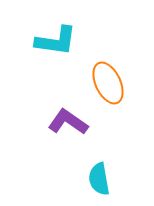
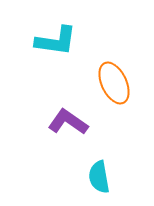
orange ellipse: moved 6 px right
cyan semicircle: moved 2 px up
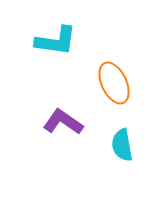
purple L-shape: moved 5 px left
cyan semicircle: moved 23 px right, 32 px up
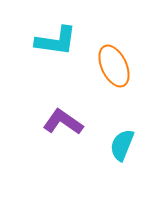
orange ellipse: moved 17 px up
cyan semicircle: rotated 32 degrees clockwise
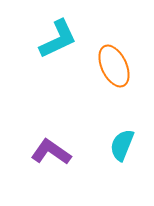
cyan L-shape: moved 2 px right, 2 px up; rotated 33 degrees counterclockwise
purple L-shape: moved 12 px left, 30 px down
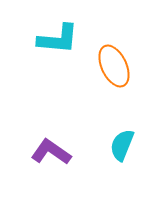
cyan L-shape: rotated 30 degrees clockwise
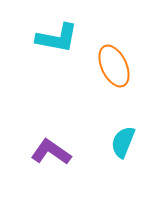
cyan L-shape: moved 1 px left, 1 px up; rotated 6 degrees clockwise
cyan semicircle: moved 1 px right, 3 px up
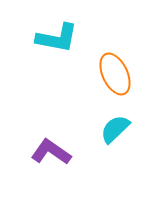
orange ellipse: moved 1 px right, 8 px down
cyan semicircle: moved 8 px left, 13 px up; rotated 24 degrees clockwise
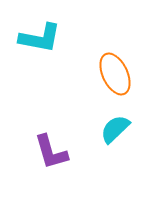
cyan L-shape: moved 17 px left
purple L-shape: rotated 141 degrees counterclockwise
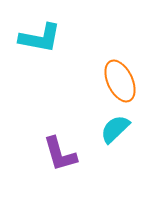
orange ellipse: moved 5 px right, 7 px down
purple L-shape: moved 9 px right, 2 px down
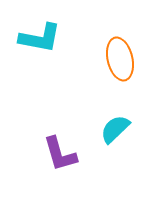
orange ellipse: moved 22 px up; rotated 12 degrees clockwise
